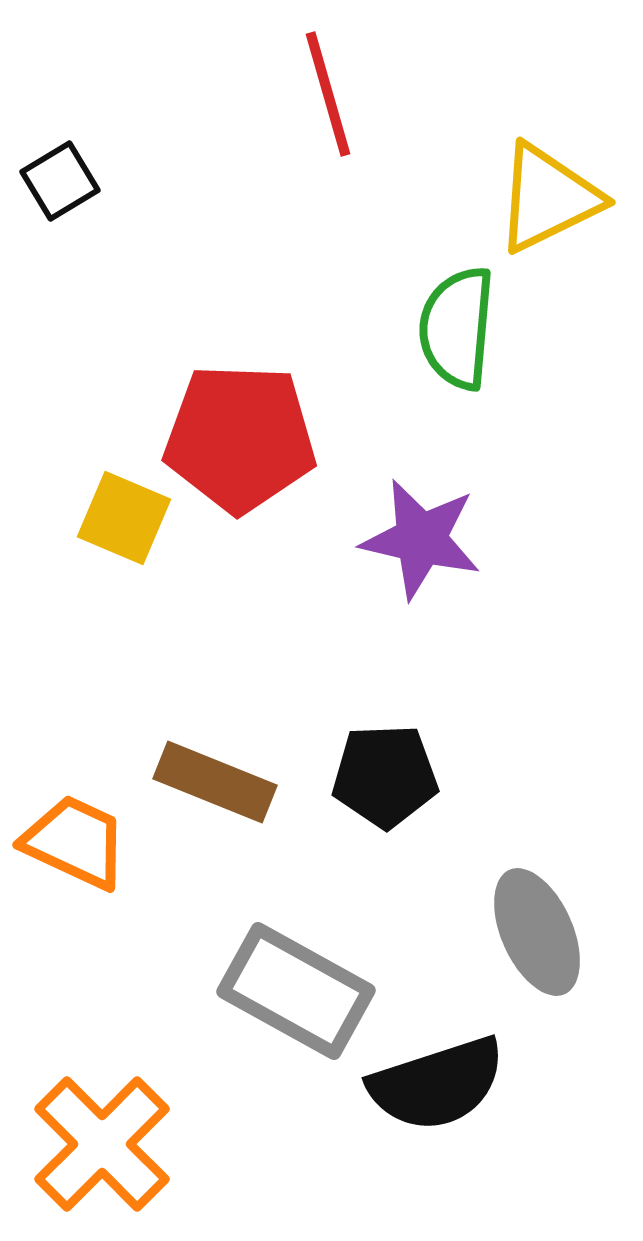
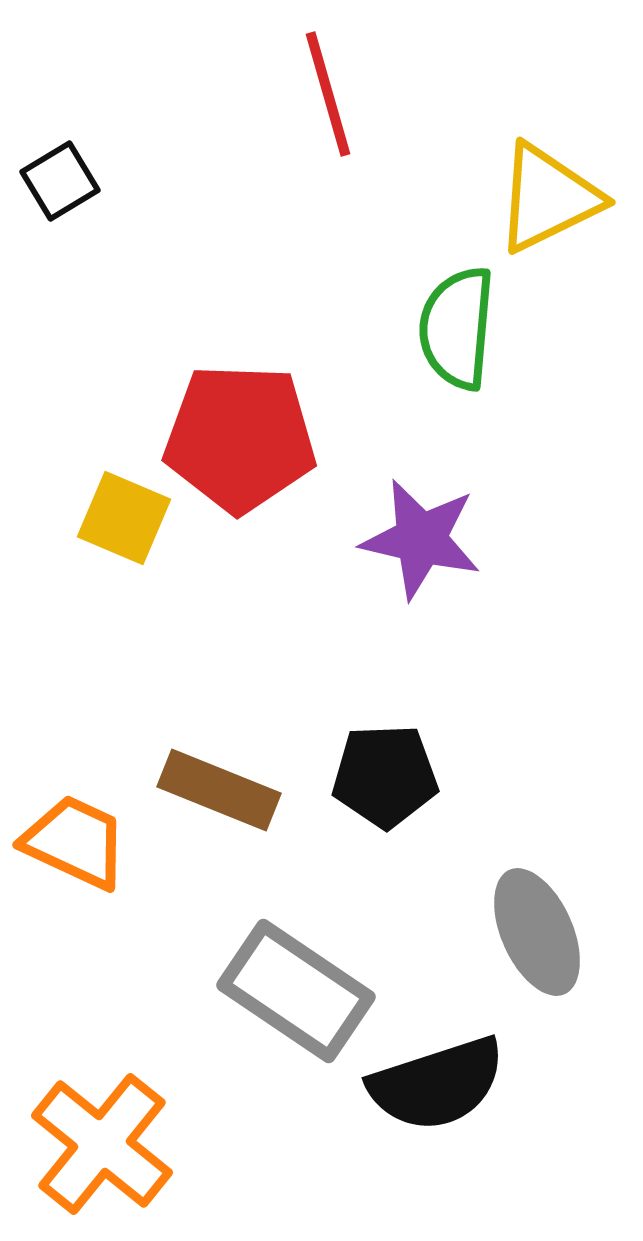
brown rectangle: moved 4 px right, 8 px down
gray rectangle: rotated 5 degrees clockwise
orange cross: rotated 6 degrees counterclockwise
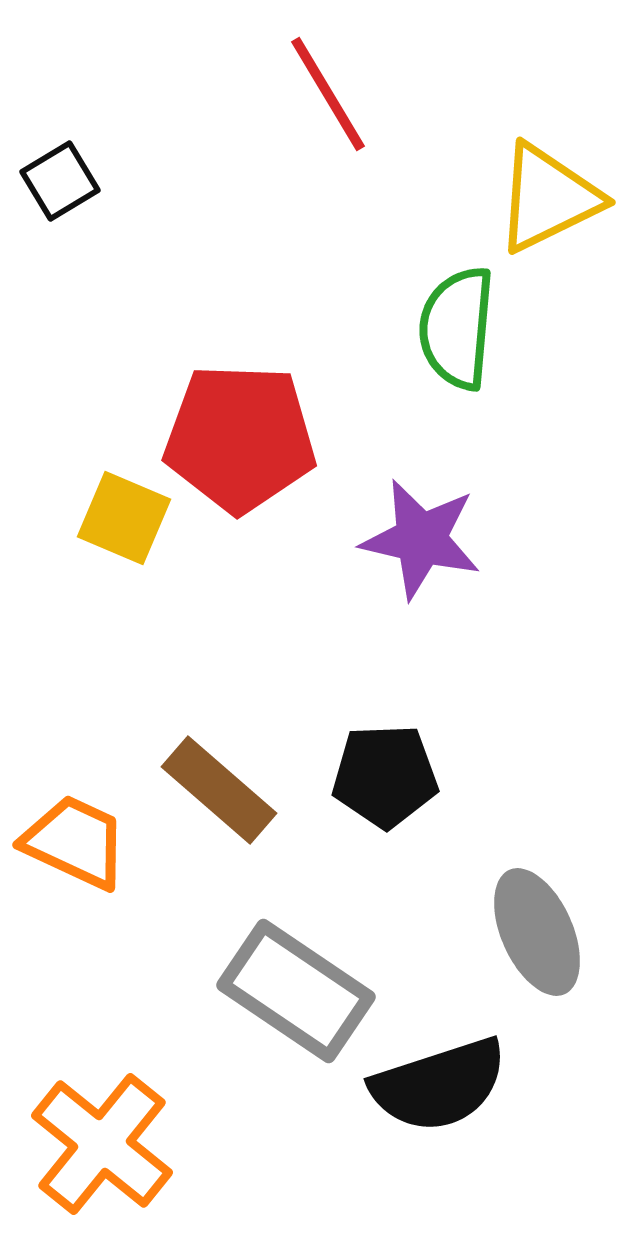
red line: rotated 15 degrees counterclockwise
brown rectangle: rotated 19 degrees clockwise
black semicircle: moved 2 px right, 1 px down
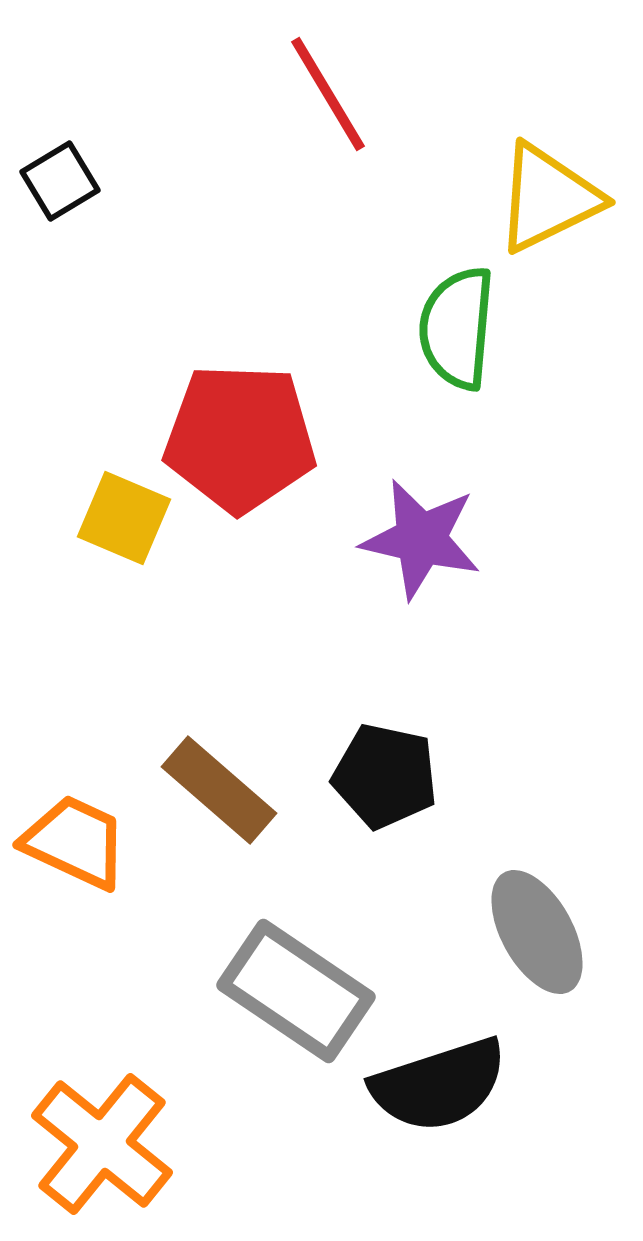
black pentagon: rotated 14 degrees clockwise
gray ellipse: rotated 5 degrees counterclockwise
